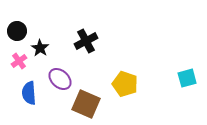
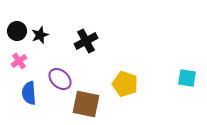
black star: moved 13 px up; rotated 18 degrees clockwise
cyan square: rotated 24 degrees clockwise
brown square: rotated 12 degrees counterclockwise
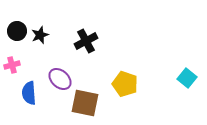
pink cross: moved 7 px left, 4 px down; rotated 21 degrees clockwise
cyan square: rotated 30 degrees clockwise
brown square: moved 1 px left, 1 px up
